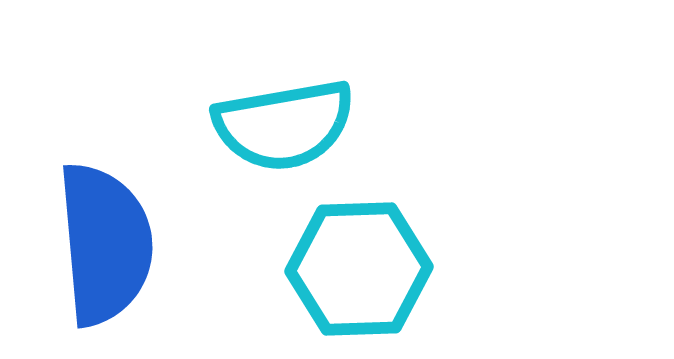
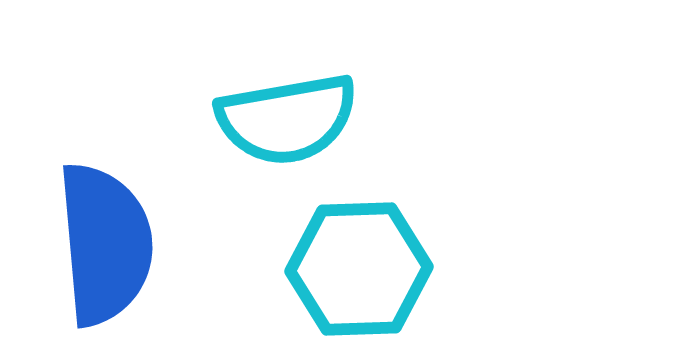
cyan semicircle: moved 3 px right, 6 px up
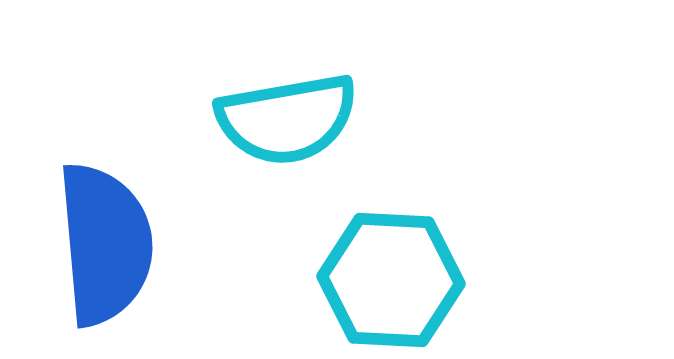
cyan hexagon: moved 32 px right, 11 px down; rotated 5 degrees clockwise
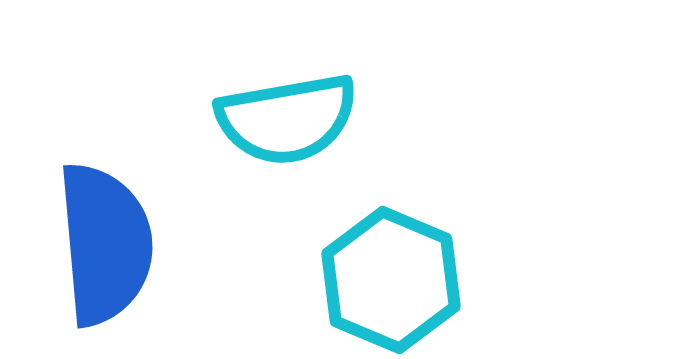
cyan hexagon: rotated 20 degrees clockwise
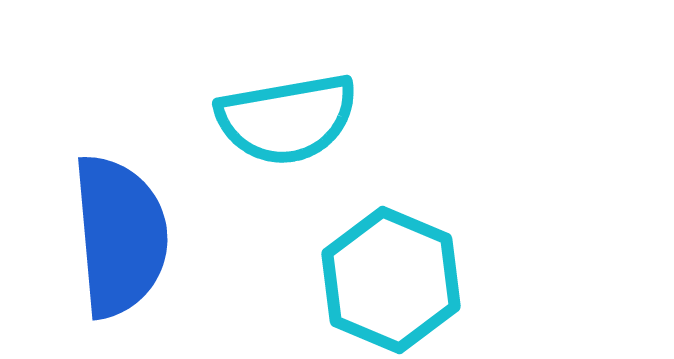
blue semicircle: moved 15 px right, 8 px up
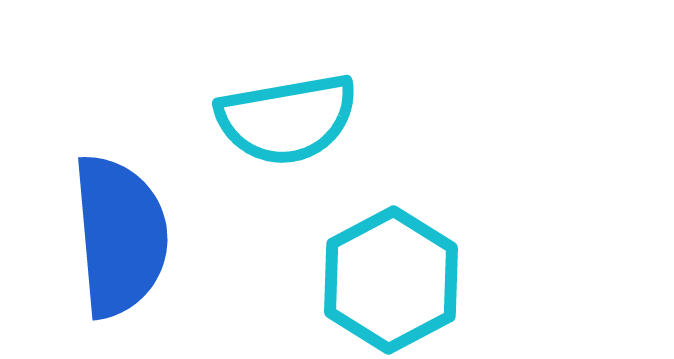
cyan hexagon: rotated 9 degrees clockwise
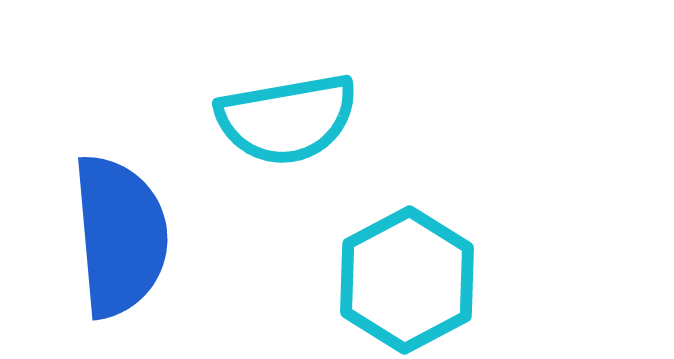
cyan hexagon: moved 16 px right
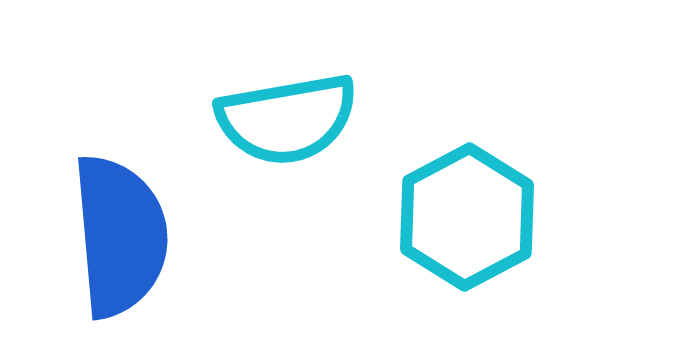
cyan hexagon: moved 60 px right, 63 px up
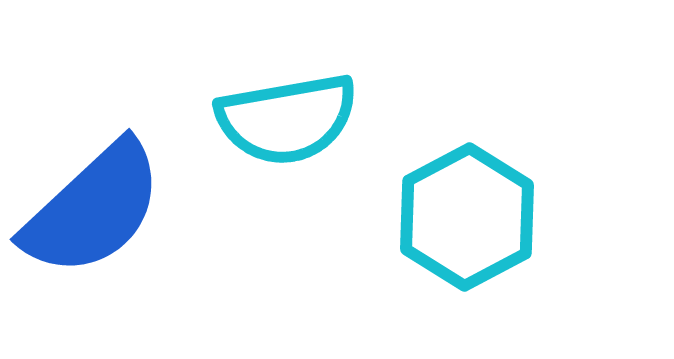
blue semicircle: moved 27 px left, 27 px up; rotated 52 degrees clockwise
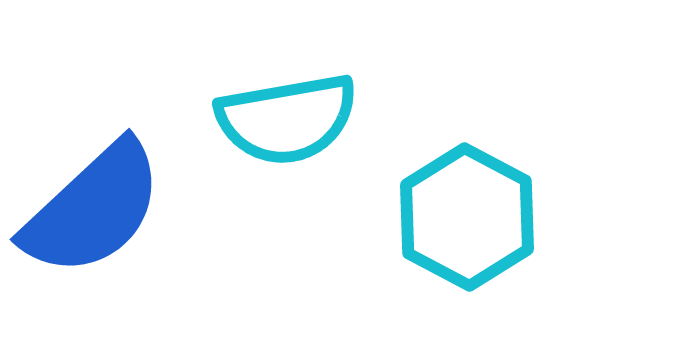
cyan hexagon: rotated 4 degrees counterclockwise
